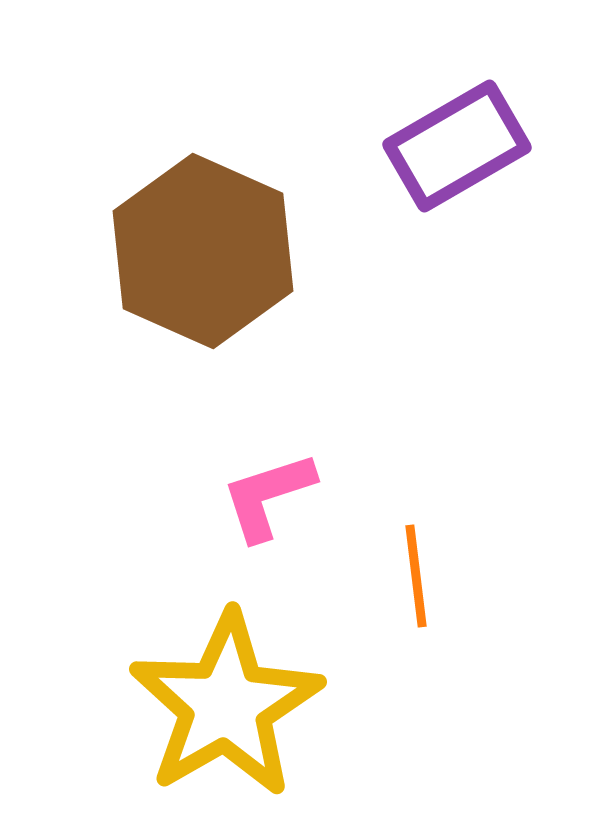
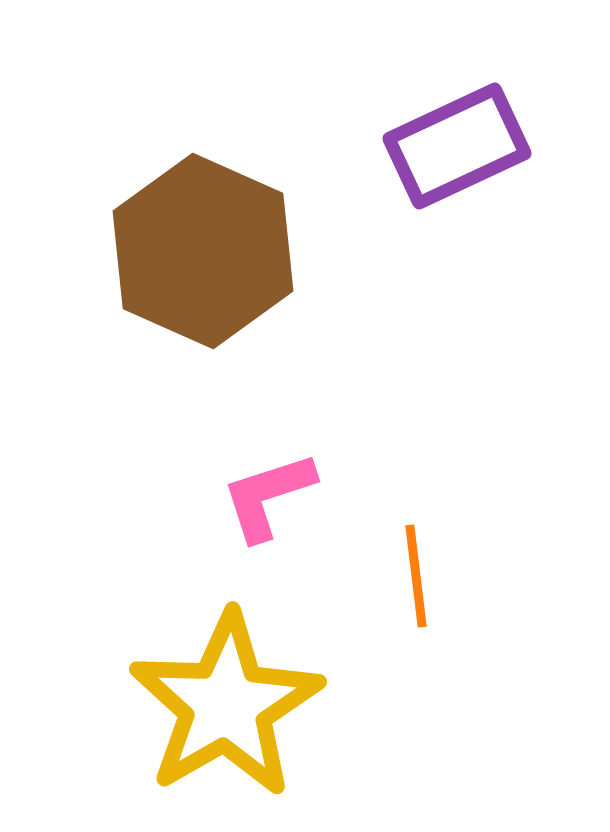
purple rectangle: rotated 5 degrees clockwise
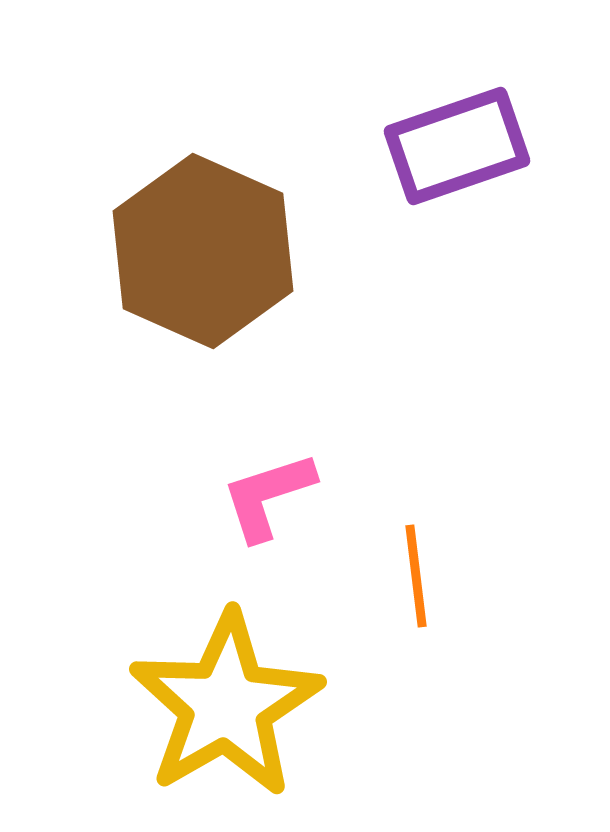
purple rectangle: rotated 6 degrees clockwise
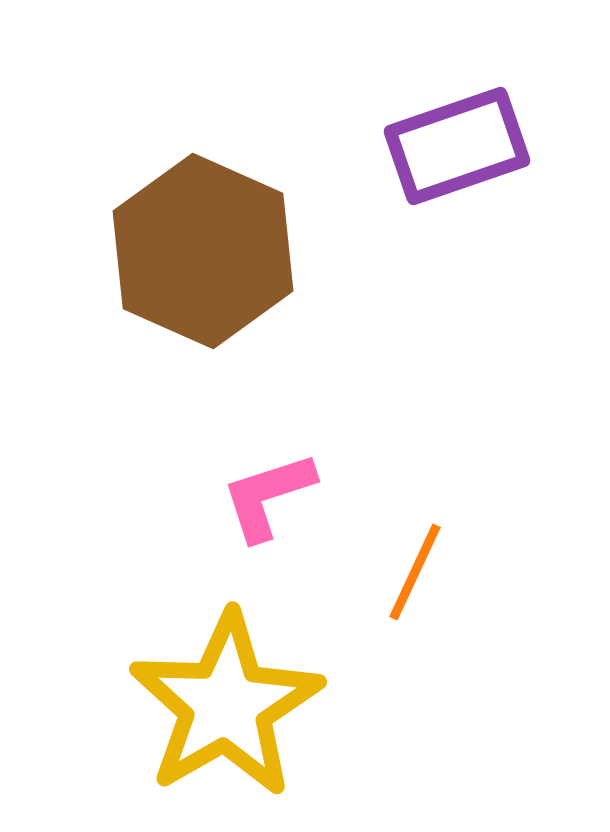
orange line: moved 1 px left, 4 px up; rotated 32 degrees clockwise
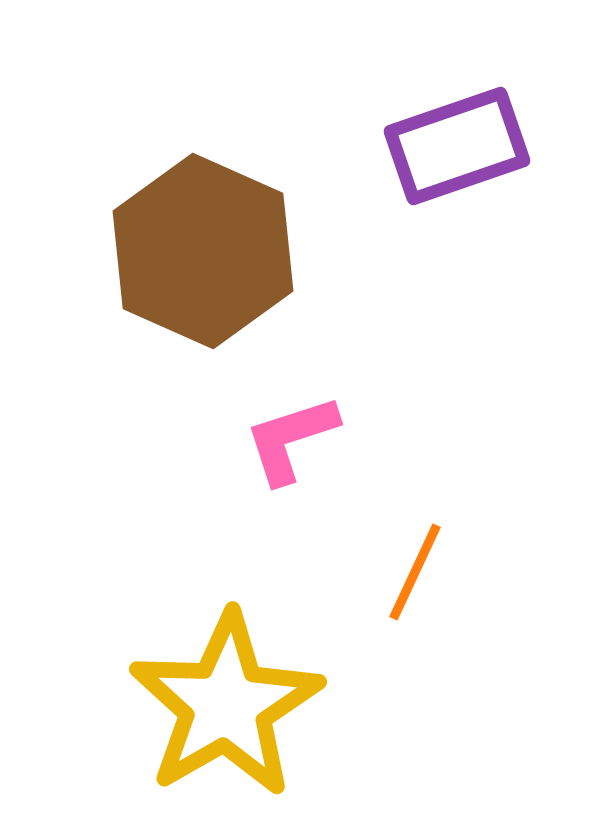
pink L-shape: moved 23 px right, 57 px up
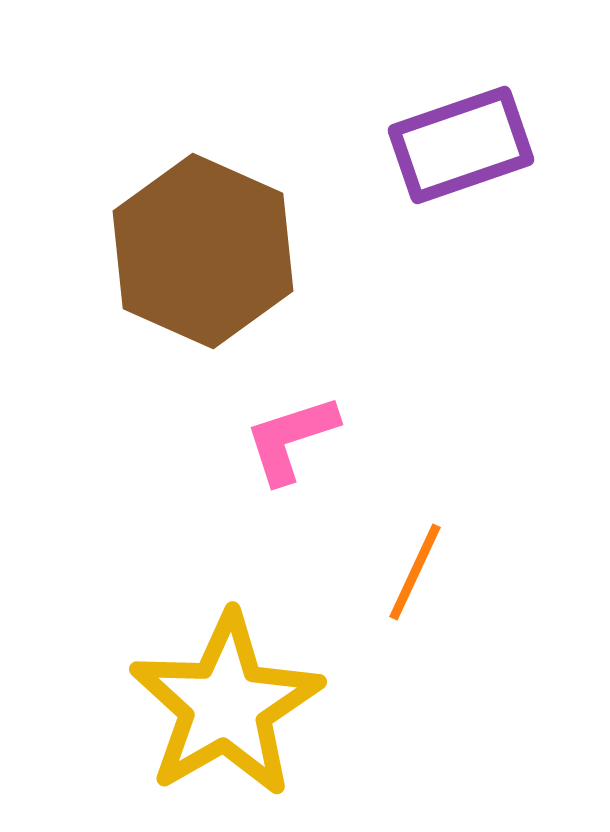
purple rectangle: moved 4 px right, 1 px up
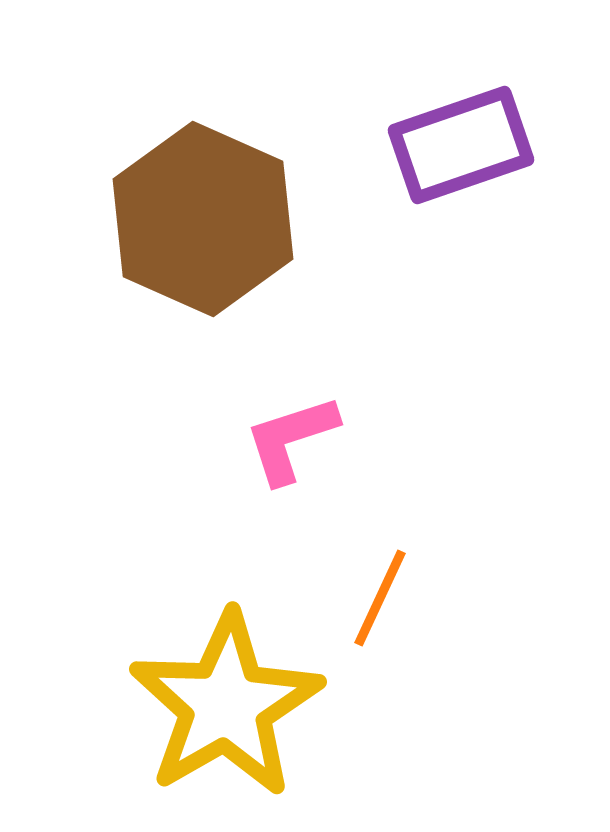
brown hexagon: moved 32 px up
orange line: moved 35 px left, 26 px down
